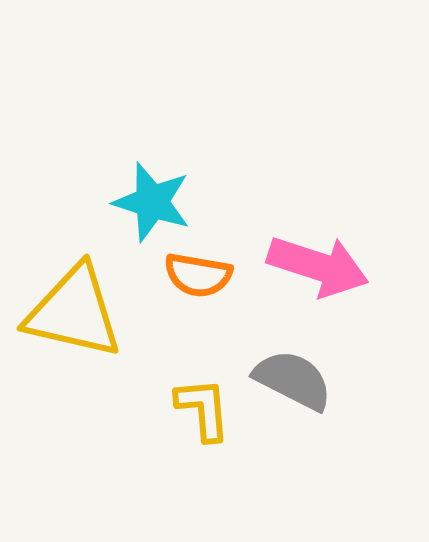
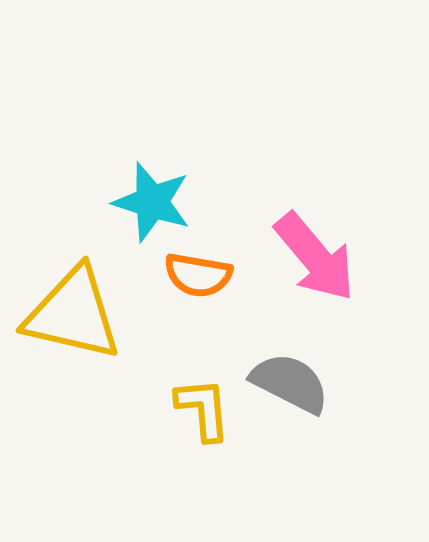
pink arrow: moved 3 px left, 9 px up; rotated 32 degrees clockwise
yellow triangle: moved 1 px left, 2 px down
gray semicircle: moved 3 px left, 3 px down
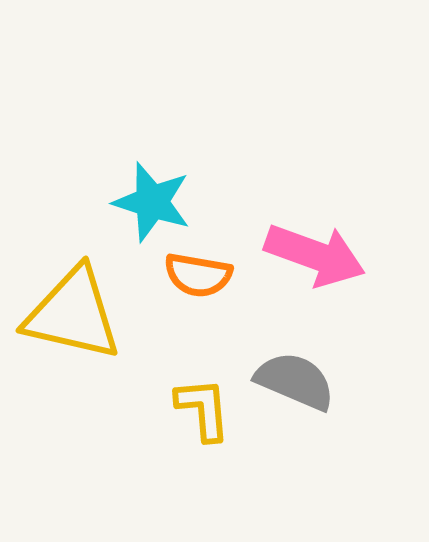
pink arrow: moved 2 px up; rotated 30 degrees counterclockwise
gray semicircle: moved 5 px right, 2 px up; rotated 4 degrees counterclockwise
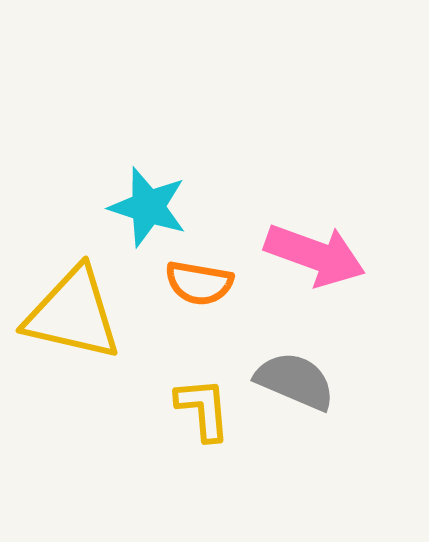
cyan star: moved 4 px left, 5 px down
orange semicircle: moved 1 px right, 8 px down
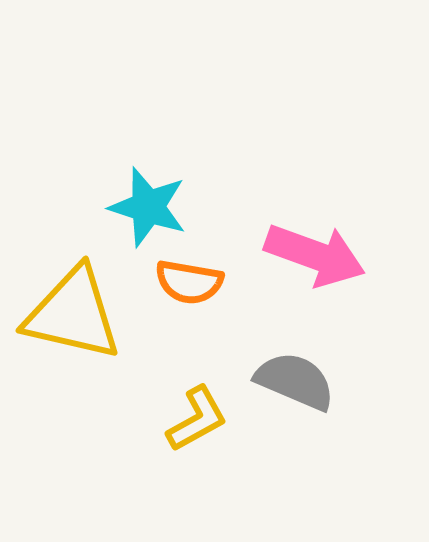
orange semicircle: moved 10 px left, 1 px up
yellow L-shape: moved 6 px left, 10 px down; rotated 66 degrees clockwise
